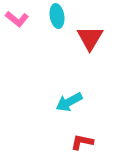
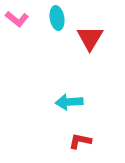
cyan ellipse: moved 2 px down
cyan arrow: rotated 24 degrees clockwise
red L-shape: moved 2 px left, 1 px up
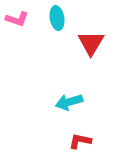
pink L-shape: rotated 20 degrees counterclockwise
red triangle: moved 1 px right, 5 px down
cyan arrow: rotated 12 degrees counterclockwise
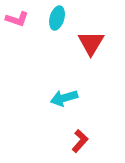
cyan ellipse: rotated 25 degrees clockwise
cyan arrow: moved 5 px left, 4 px up
red L-shape: rotated 120 degrees clockwise
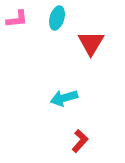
pink L-shape: rotated 25 degrees counterclockwise
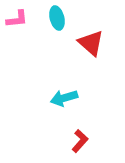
cyan ellipse: rotated 30 degrees counterclockwise
red triangle: rotated 20 degrees counterclockwise
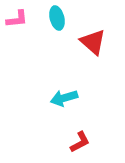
red triangle: moved 2 px right, 1 px up
red L-shape: moved 1 px down; rotated 20 degrees clockwise
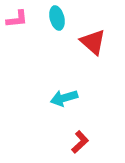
red L-shape: rotated 15 degrees counterclockwise
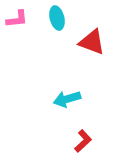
red triangle: moved 1 px left; rotated 20 degrees counterclockwise
cyan arrow: moved 3 px right, 1 px down
red L-shape: moved 3 px right, 1 px up
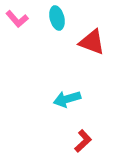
pink L-shape: rotated 55 degrees clockwise
